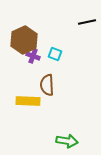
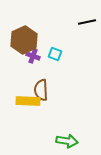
brown semicircle: moved 6 px left, 5 px down
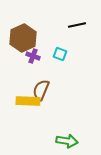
black line: moved 10 px left, 3 px down
brown hexagon: moved 1 px left, 2 px up
cyan square: moved 5 px right
brown semicircle: rotated 25 degrees clockwise
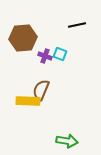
brown hexagon: rotated 20 degrees clockwise
purple cross: moved 12 px right
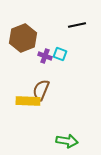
brown hexagon: rotated 16 degrees counterclockwise
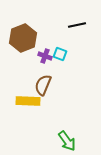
brown semicircle: moved 2 px right, 5 px up
green arrow: rotated 45 degrees clockwise
